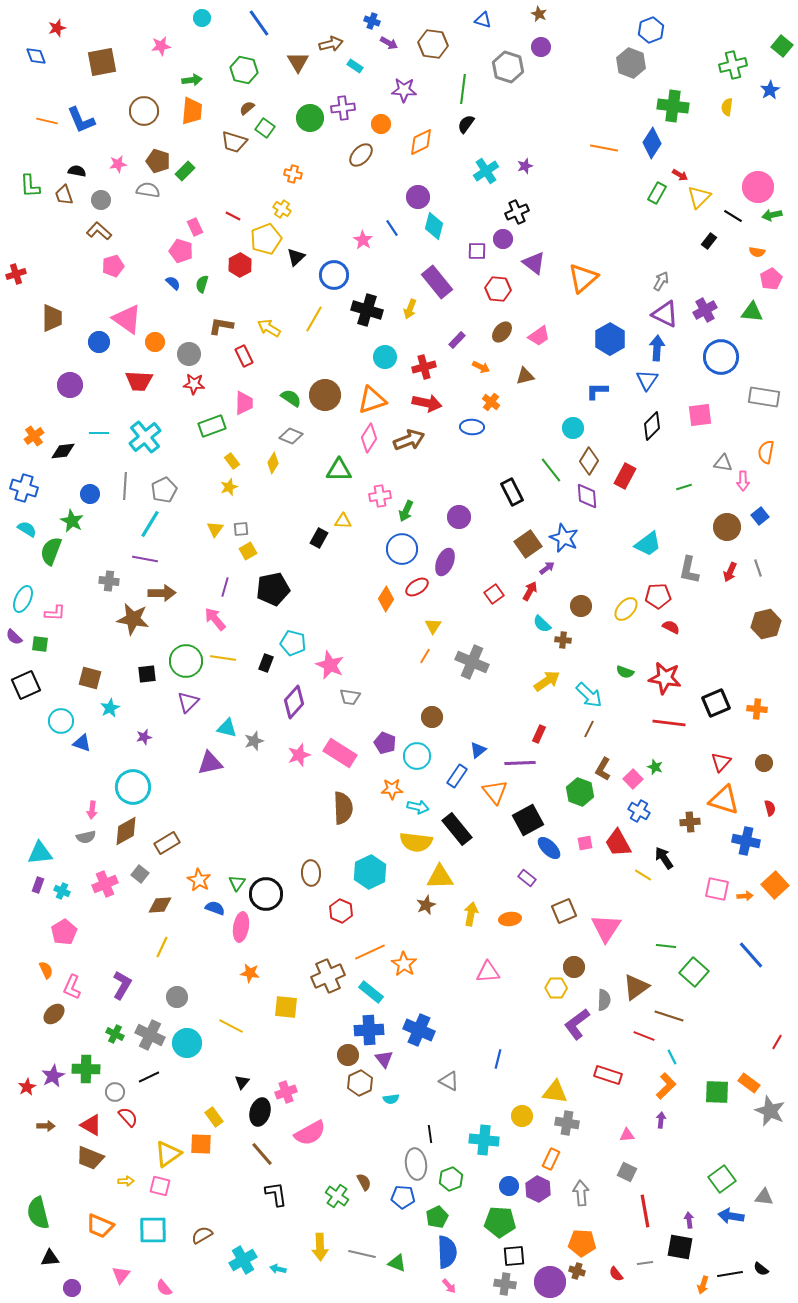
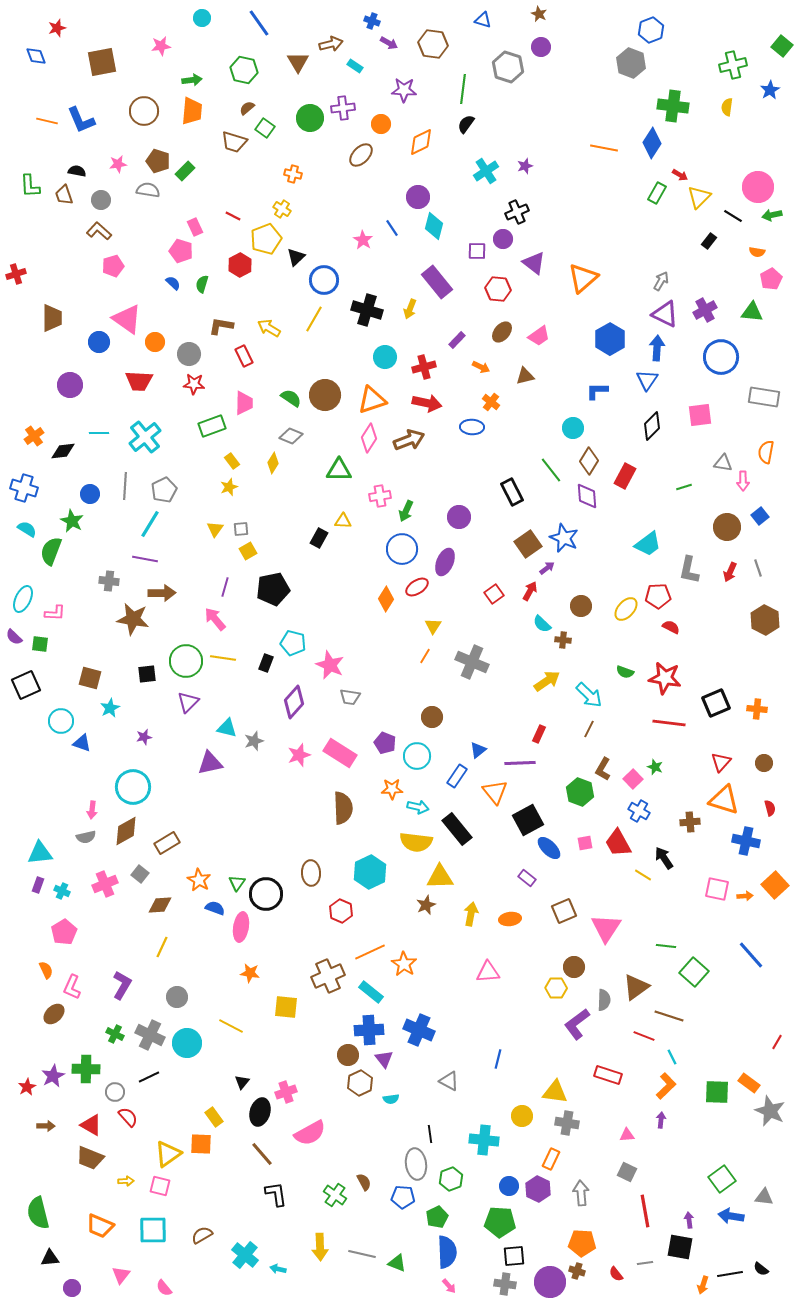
blue circle at (334, 275): moved 10 px left, 5 px down
brown hexagon at (766, 624): moved 1 px left, 4 px up; rotated 20 degrees counterclockwise
green cross at (337, 1196): moved 2 px left, 1 px up
cyan cross at (243, 1260): moved 2 px right, 5 px up; rotated 20 degrees counterclockwise
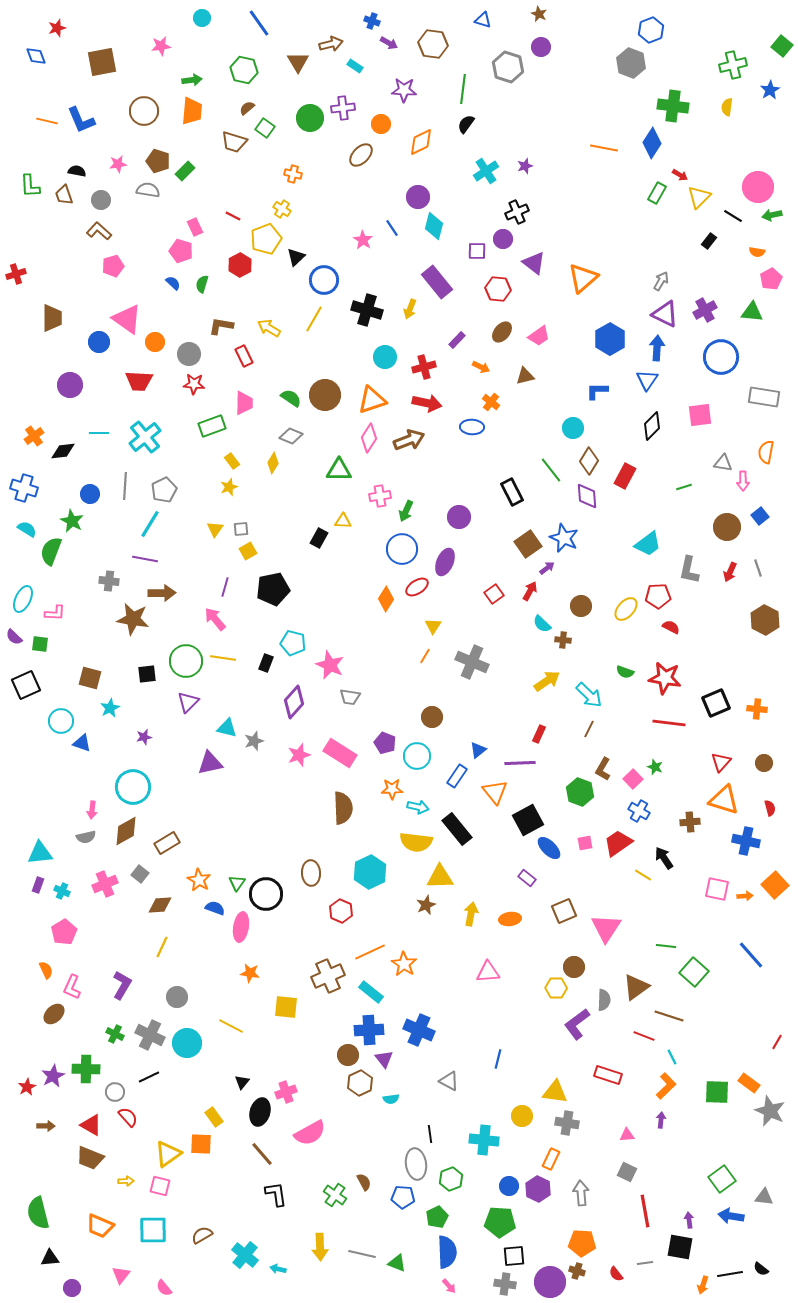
red trapezoid at (618, 843): rotated 84 degrees clockwise
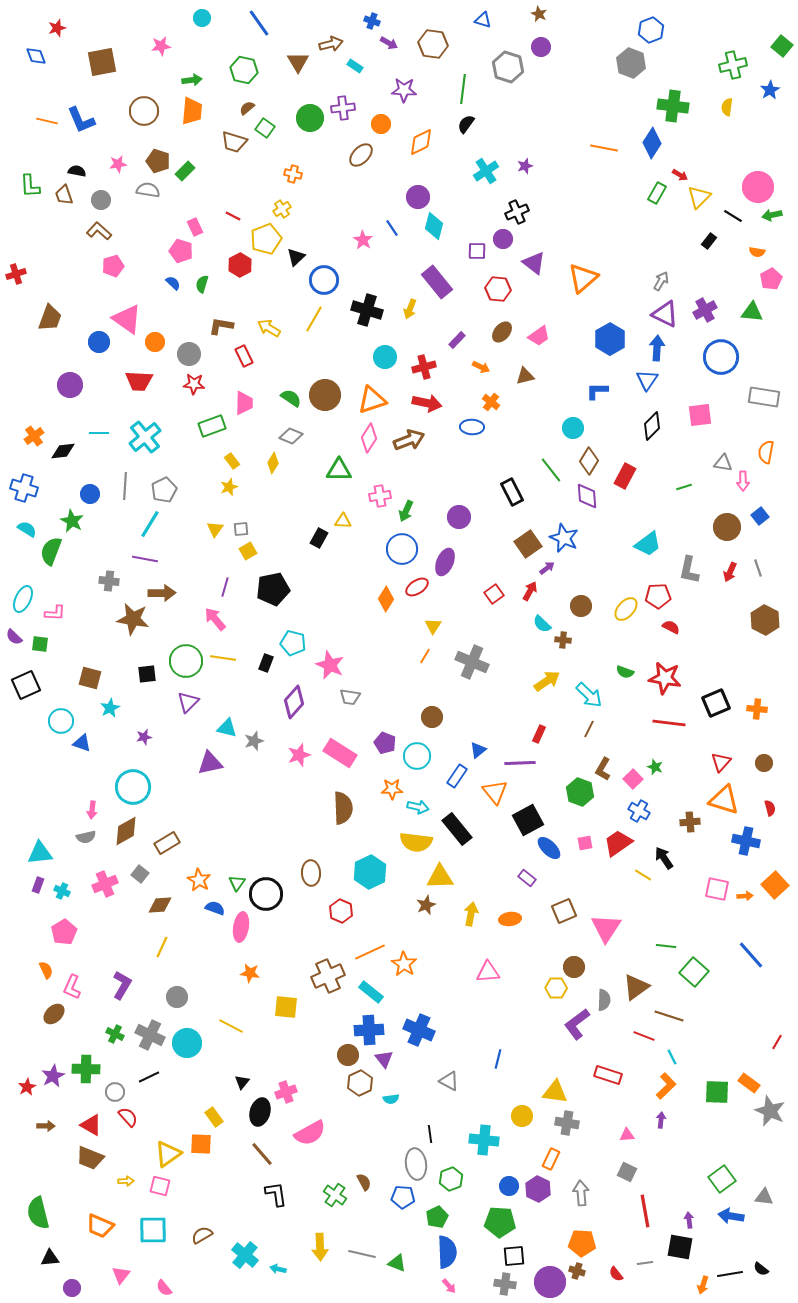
yellow cross at (282, 209): rotated 24 degrees clockwise
brown trapezoid at (52, 318): moved 2 px left; rotated 20 degrees clockwise
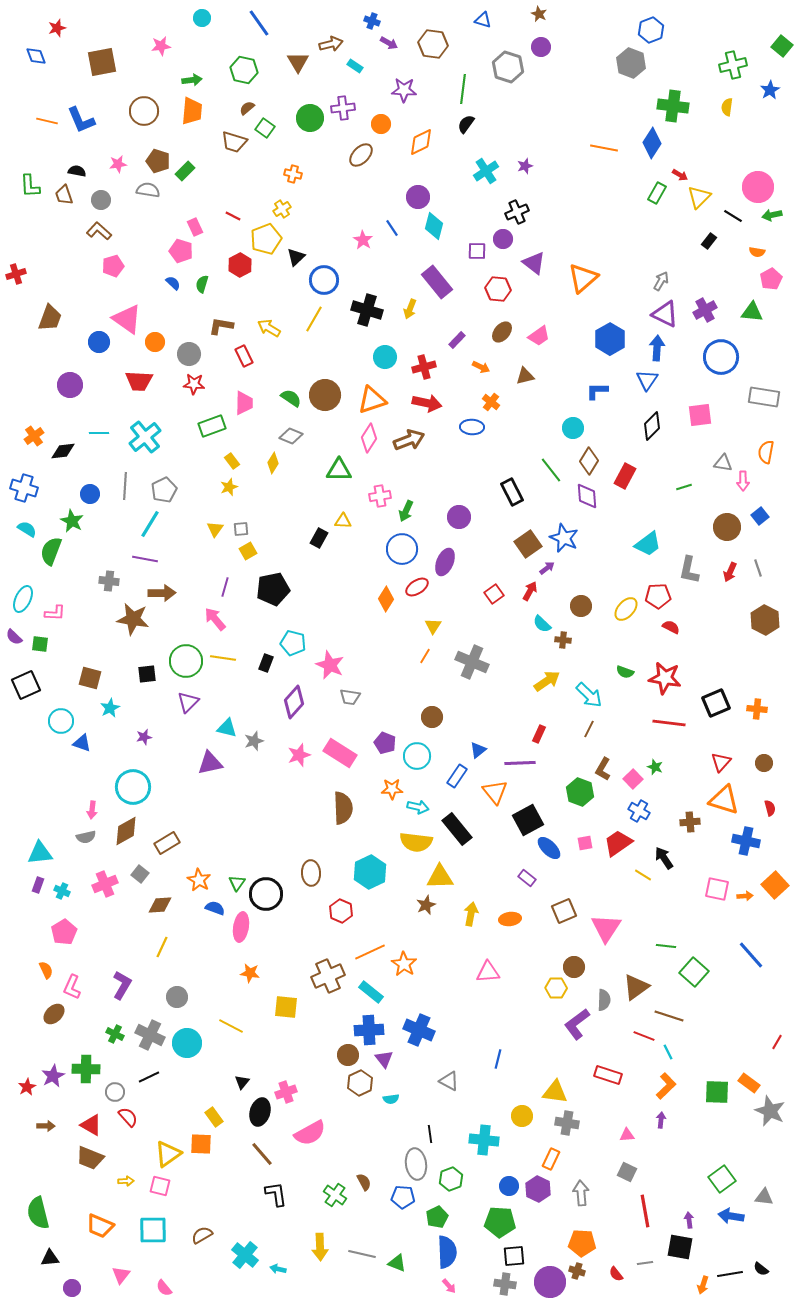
cyan line at (672, 1057): moved 4 px left, 5 px up
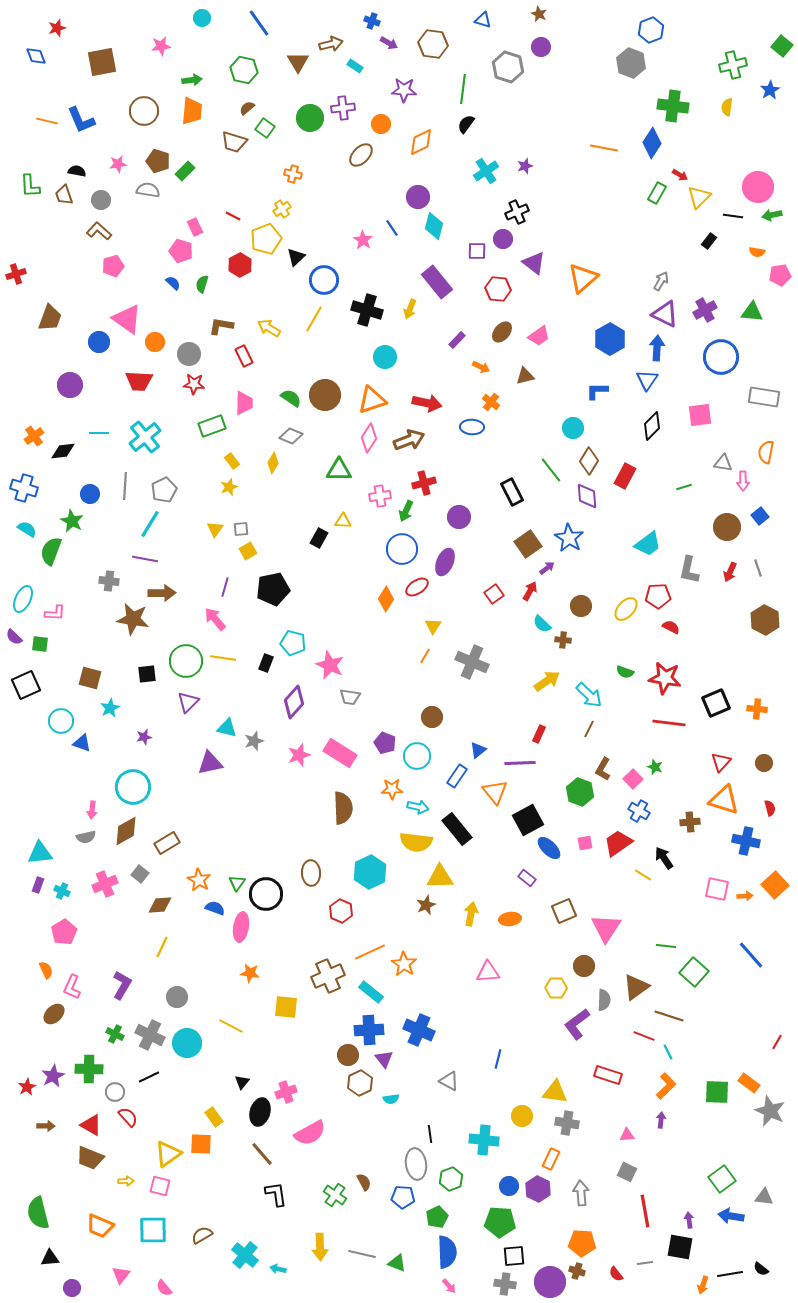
black line at (733, 216): rotated 24 degrees counterclockwise
pink pentagon at (771, 279): moved 9 px right, 4 px up; rotated 20 degrees clockwise
red cross at (424, 367): moved 116 px down
blue star at (564, 538): moved 5 px right; rotated 8 degrees clockwise
brown circle at (574, 967): moved 10 px right, 1 px up
green cross at (86, 1069): moved 3 px right
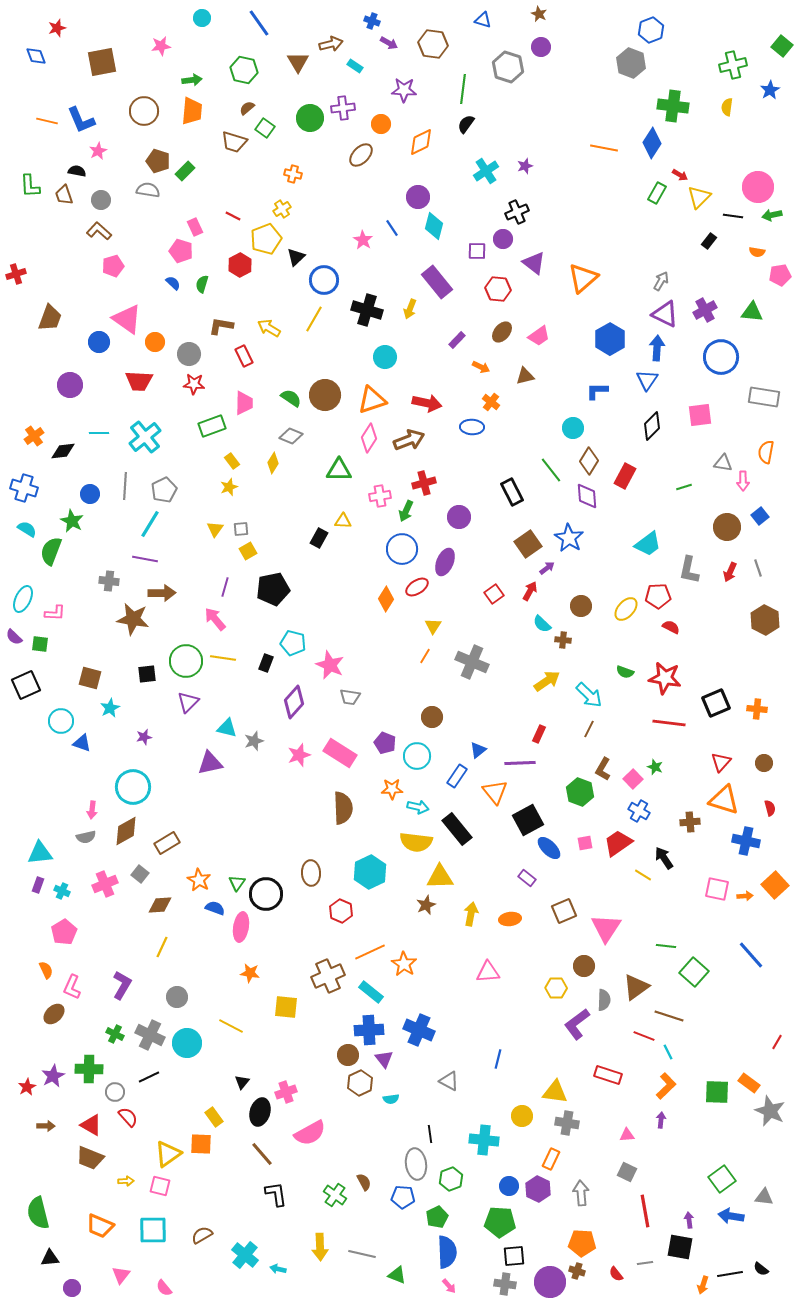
pink star at (118, 164): moved 20 px left, 13 px up; rotated 18 degrees counterclockwise
green triangle at (397, 1263): moved 12 px down
